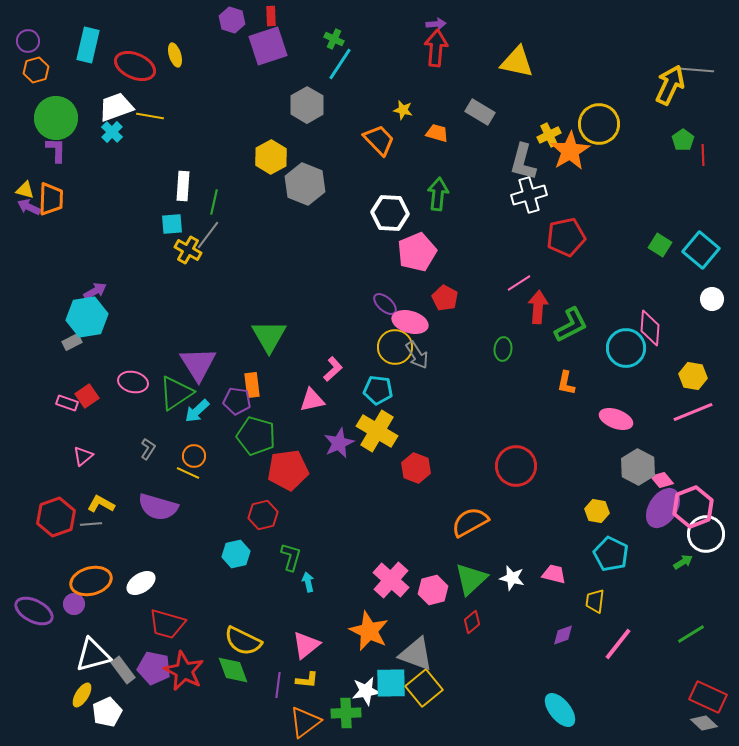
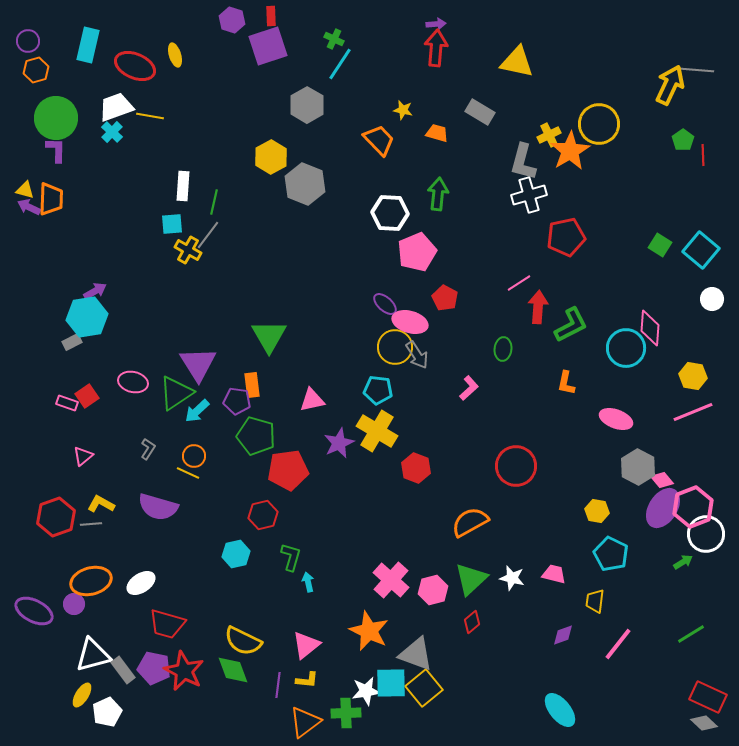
pink L-shape at (333, 369): moved 136 px right, 19 px down
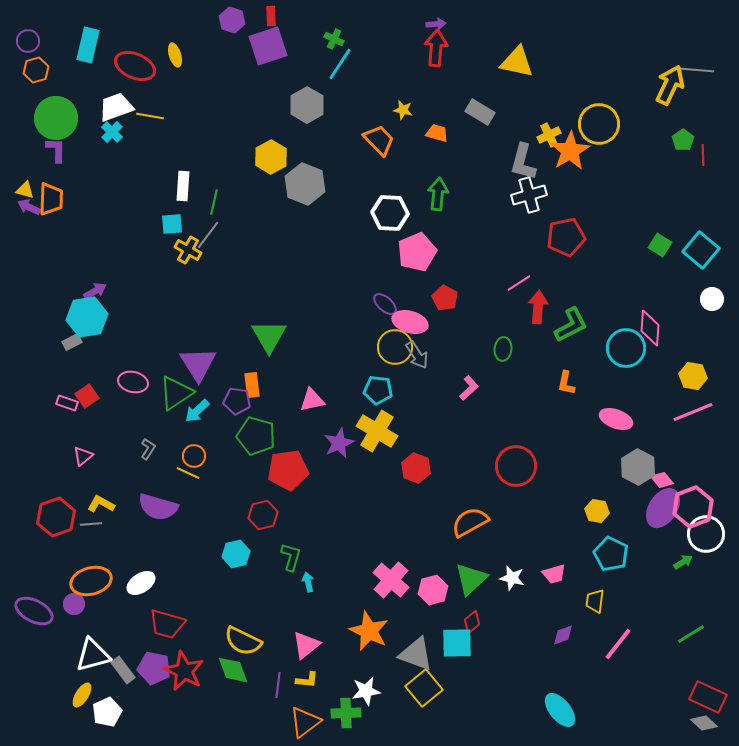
pink trapezoid at (554, 574): rotated 150 degrees clockwise
cyan square at (391, 683): moved 66 px right, 40 px up
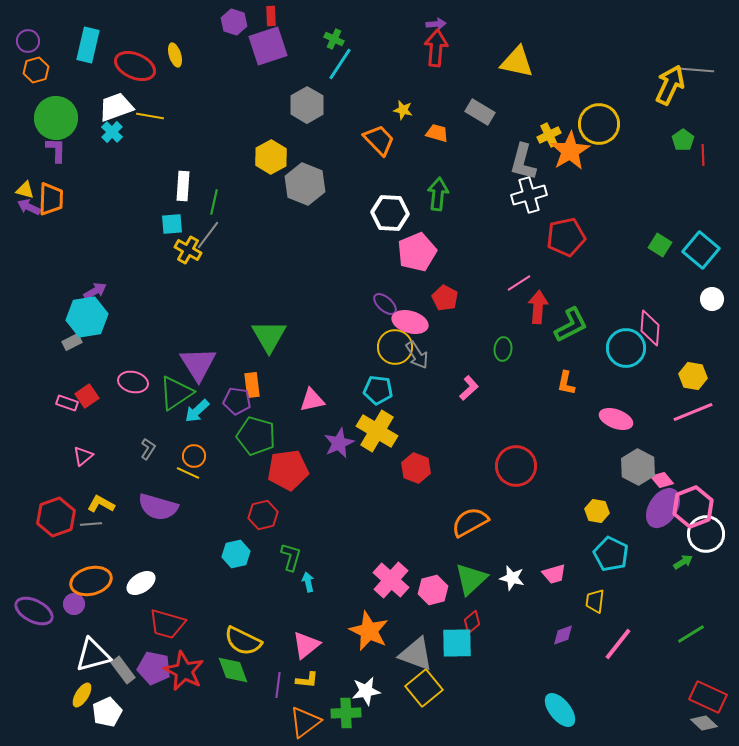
purple hexagon at (232, 20): moved 2 px right, 2 px down
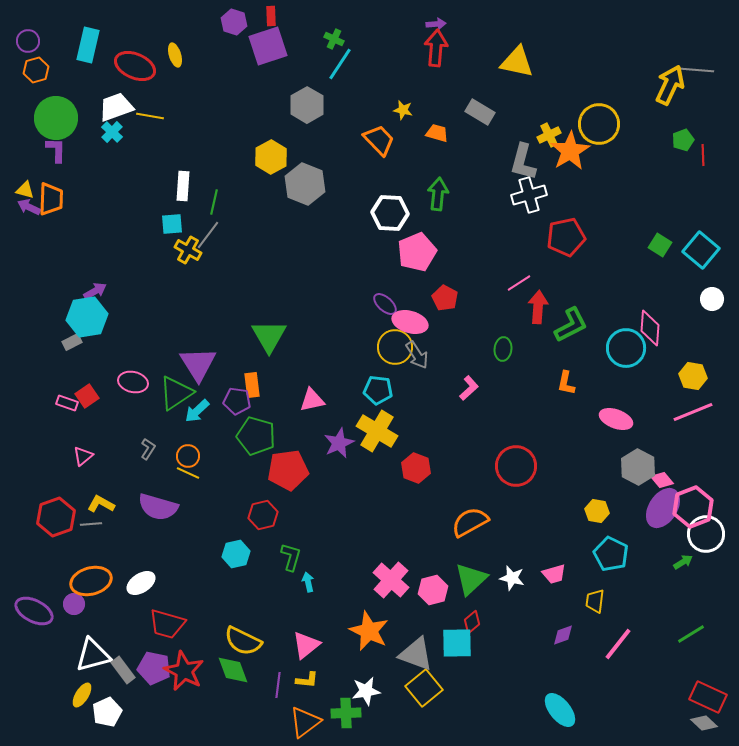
green pentagon at (683, 140): rotated 15 degrees clockwise
orange circle at (194, 456): moved 6 px left
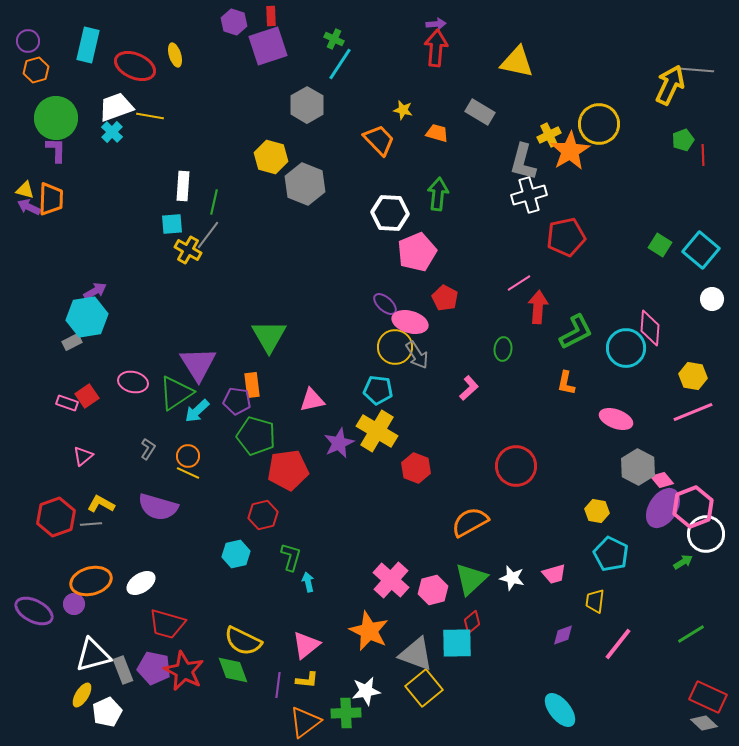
yellow hexagon at (271, 157): rotated 16 degrees counterclockwise
green L-shape at (571, 325): moved 5 px right, 7 px down
gray rectangle at (123, 670): rotated 16 degrees clockwise
